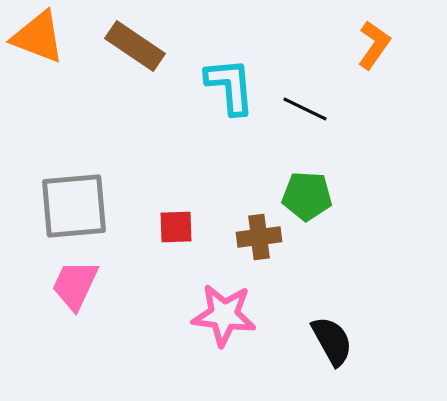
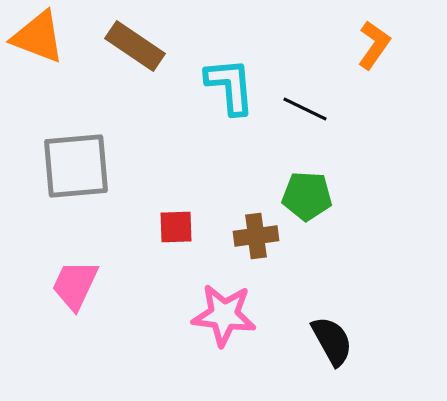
gray square: moved 2 px right, 40 px up
brown cross: moved 3 px left, 1 px up
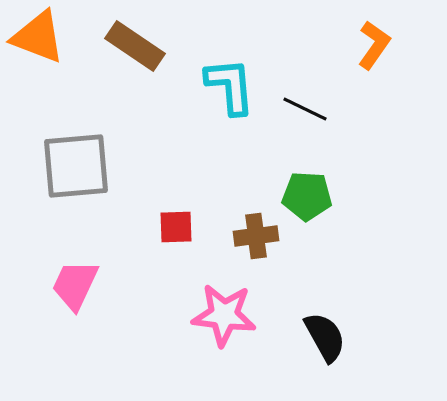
black semicircle: moved 7 px left, 4 px up
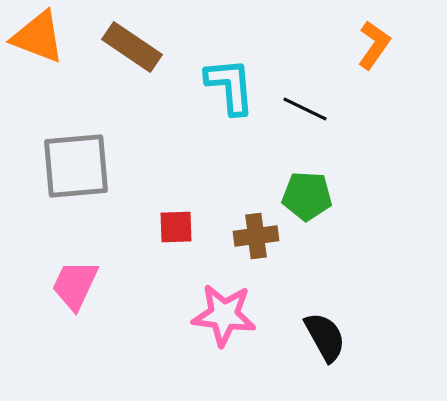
brown rectangle: moved 3 px left, 1 px down
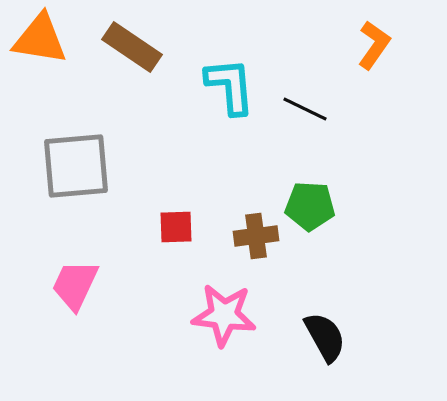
orange triangle: moved 2 px right, 2 px down; rotated 12 degrees counterclockwise
green pentagon: moved 3 px right, 10 px down
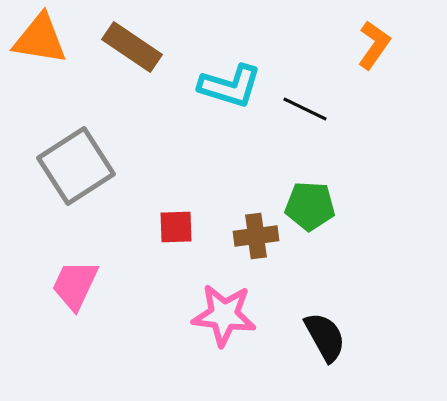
cyan L-shape: rotated 112 degrees clockwise
gray square: rotated 28 degrees counterclockwise
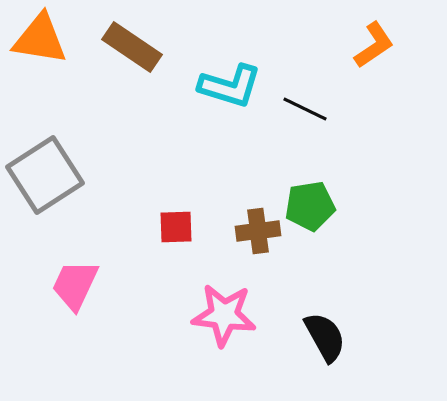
orange L-shape: rotated 21 degrees clockwise
gray square: moved 31 px left, 9 px down
green pentagon: rotated 12 degrees counterclockwise
brown cross: moved 2 px right, 5 px up
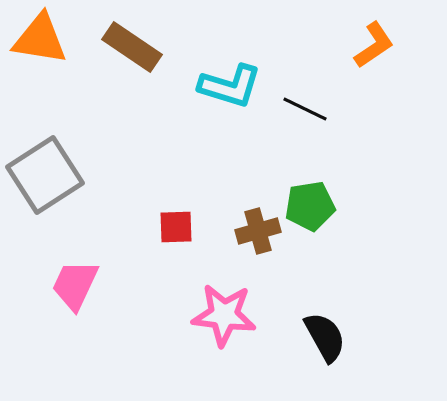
brown cross: rotated 9 degrees counterclockwise
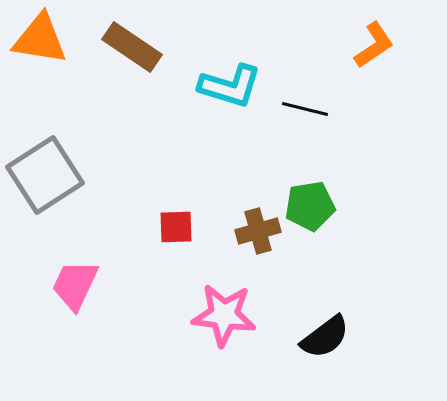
black line: rotated 12 degrees counterclockwise
black semicircle: rotated 82 degrees clockwise
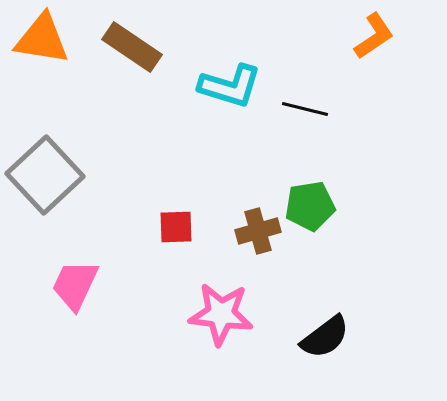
orange triangle: moved 2 px right
orange L-shape: moved 9 px up
gray square: rotated 10 degrees counterclockwise
pink star: moved 3 px left, 1 px up
